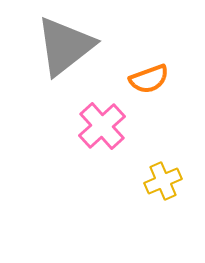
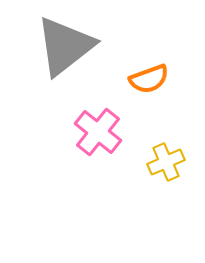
pink cross: moved 4 px left, 6 px down; rotated 9 degrees counterclockwise
yellow cross: moved 3 px right, 19 px up
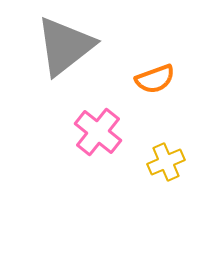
orange semicircle: moved 6 px right
